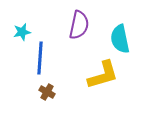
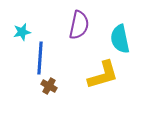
brown cross: moved 2 px right, 6 px up
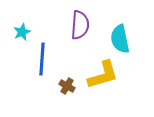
purple semicircle: moved 1 px right; rotated 8 degrees counterclockwise
cyan star: rotated 12 degrees counterclockwise
blue line: moved 2 px right, 1 px down
brown cross: moved 18 px right
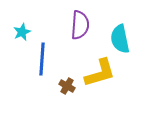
yellow L-shape: moved 3 px left, 2 px up
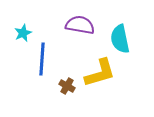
purple semicircle: rotated 84 degrees counterclockwise
cyan star: moved 1 px right, 1 px down
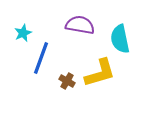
blue line: moved 1 px left, 1 px up; rotated 16 degrees clockwise
brown cross: moved 5 px up
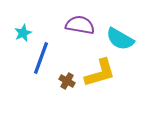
cyan semicircle: rotated 48 degrees counterclockwise
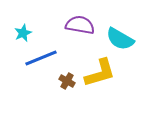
blue line: rotated 48 degrees clockwise
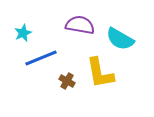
yellow L-shape: rotated 96 degrees clockwise
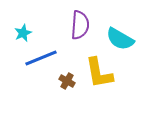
purple semicircle: rotated 84 degrees clockwise
yellow L-shape: moved 1 px left
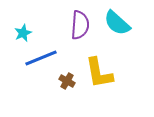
cyan semicircle: moved 3 px left, 16 px up; rotated 12 degrees clockwise
